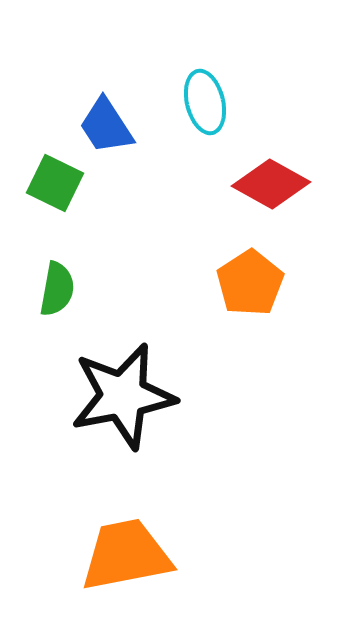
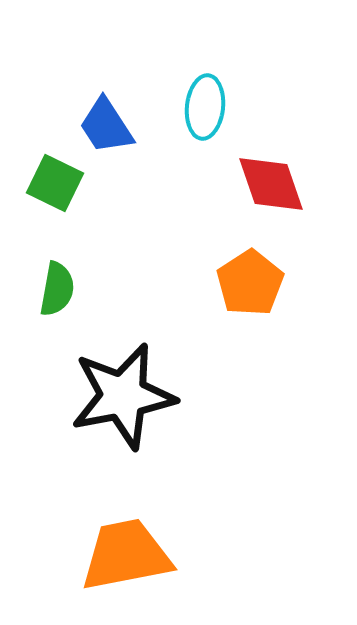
cyan ellipse: moved 5 px down; rotated 20 degrees clockwise
red diamond: rotated 42 degrees clockwise
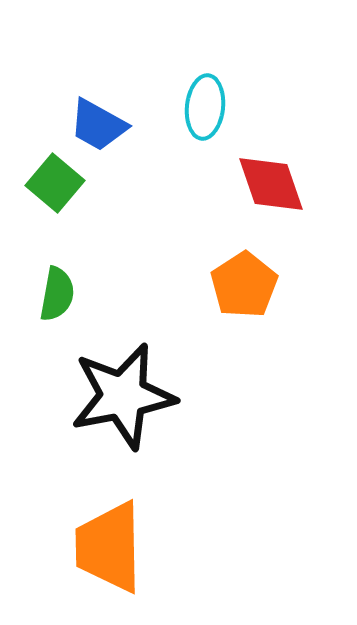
blue trapezoid: moved 8 px left, 1 px up; rotated 28 degrees counterclockwise
green square: rotated 14 degrees clockwise
orange pentagon: moved 6 px left, 2 px down
green semicircle: moved 5 px down
orange trapezoid: moved 17 px left, 8 px up; rotated 80 degrees counterclockwise
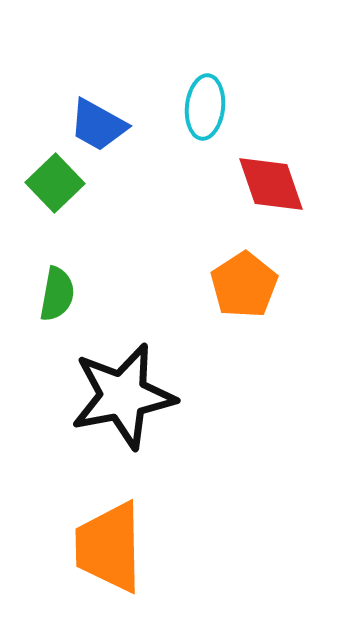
green square: rotated 6 degrees clockwise
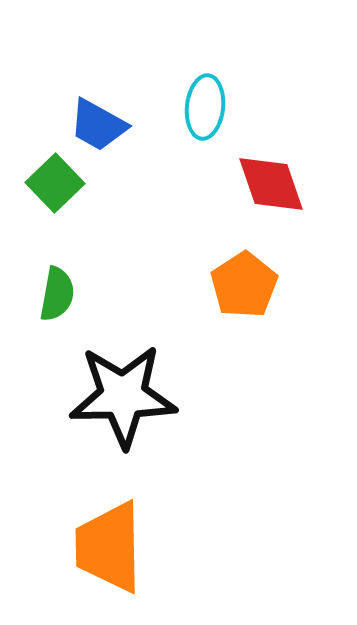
black star: rotated 10 degrees clockwise
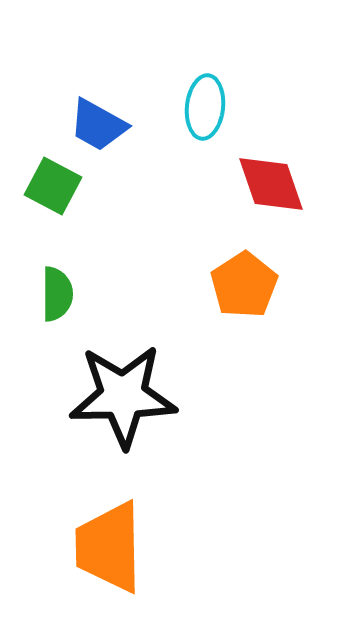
green square: moved 2 px left, 3 px down; rotated 18 degrees counterclockwise
green semicircle: rotated 10 degrees counterclockwise
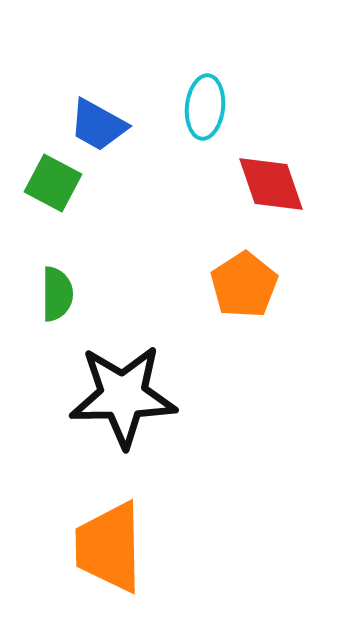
green square: moved 3 px up
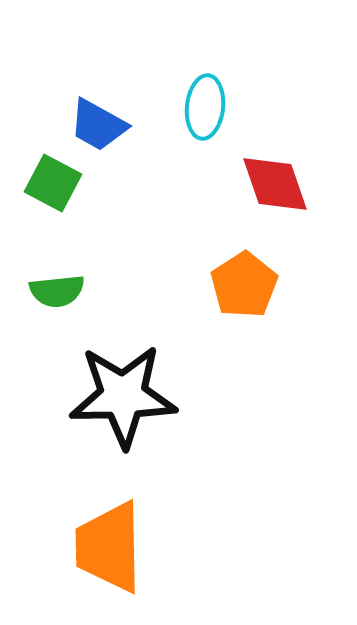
red diamond: moved 4 px right
green semicircle: moved 3 px up; rotated 84 degrees clockwise
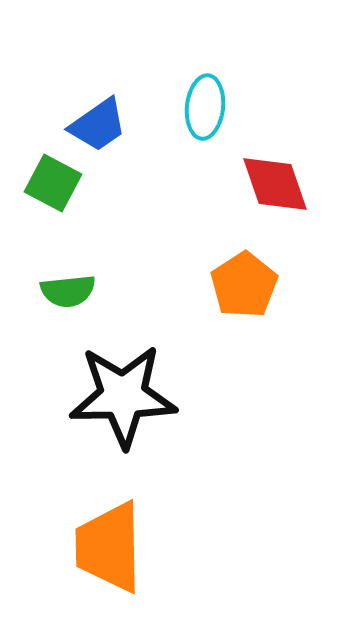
blue trapezoid: rotated 64 degrees counterclockwise
green semicircle: moved 11 px right
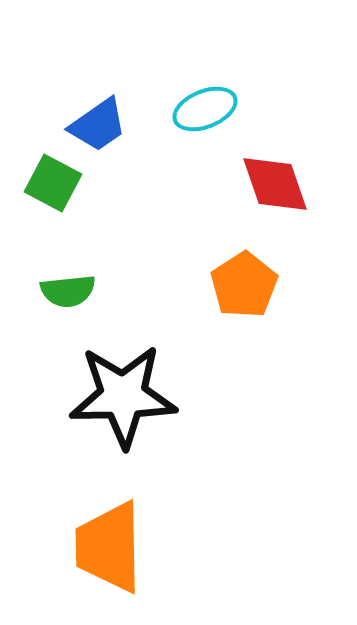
cyan ellipse: moved 2 px down; rotated 62 degrees clockwise
